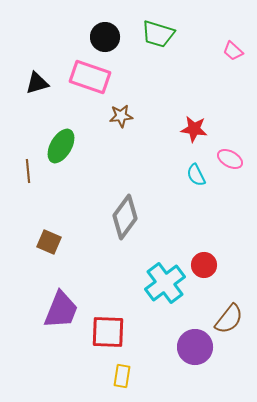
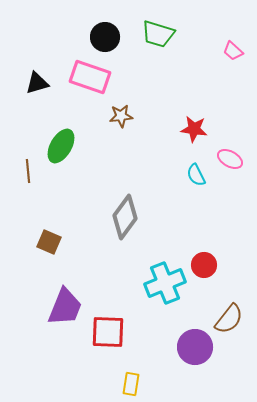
cyan cross: rotated 15 degrees clockwise
purple trapezoid: moved 4 px right, 3 px up
yellow rectangle: moved 9 px right, 8 px down
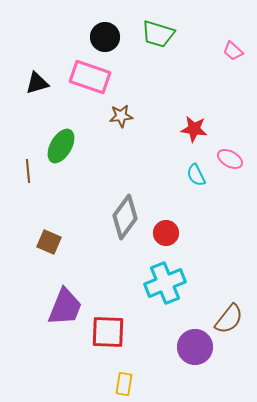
red circle: moved 38 px left, 32 px up
yellow rectangle: moved 7 px left
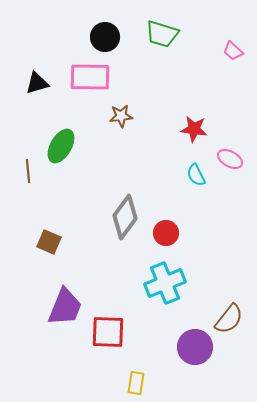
green trapezoid: moved 4 px right
pink rectangle: rotated 18 degrees counterclockwise
yellow rectangle: moved 12 px right, 1 px up
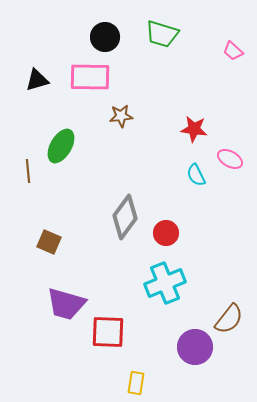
black triangle: moved 3 px up
purple trapezoid: moved 1 px right, 3 px up; rotated 84 degrees clockwise
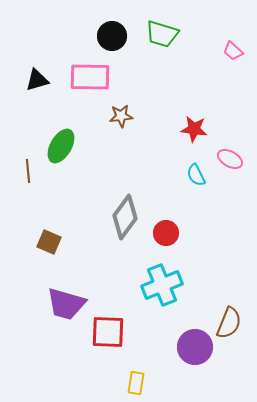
black circle: moved 7 px right, 1 px up
cyan cross: moved 3 px left, 2 px down
brown semicircle: moved 4 px down; rotated 16 degrees counterclockwise
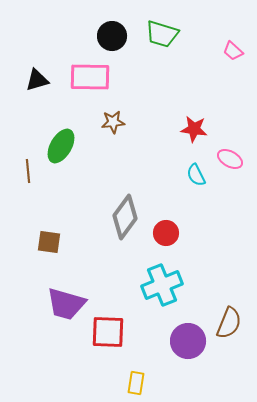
brown star: moved 8 px left, 6 px down
brown square: rotated 15 degrees counterclockwise
purple circle: moved 7 px left, 6 px up
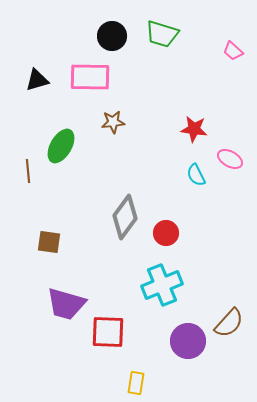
brown semicircle: rotated 20 degrees clockwise
